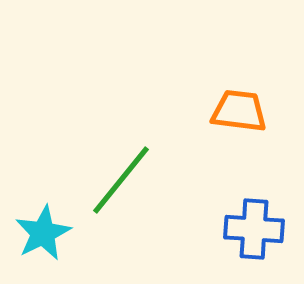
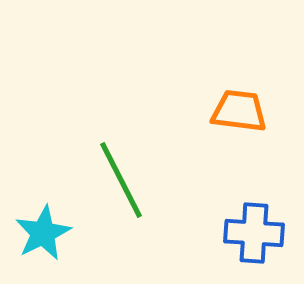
green line: rotated 66 degrees counterclockwise
blue cross: moved 4 px down
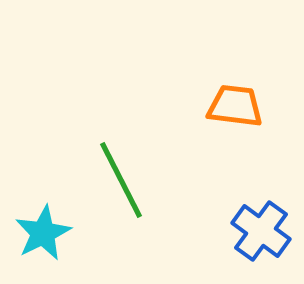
orange trapezoid: moved 4 px left, 5 px up
blue cross: moved 7 px right, 2 px up; rotated 32 degrees clockwise
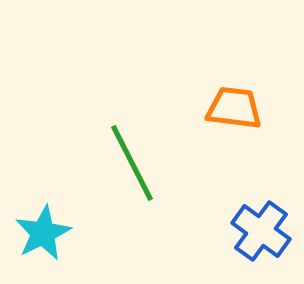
orange trapezoid: moved 1 px left, 2 px down
green line: moved 11 px right, 17 px up
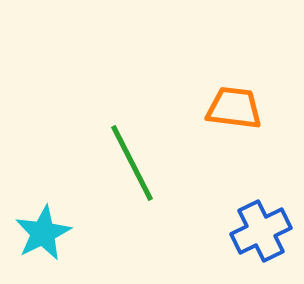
blue cross: rotated 28 degrees clockwise
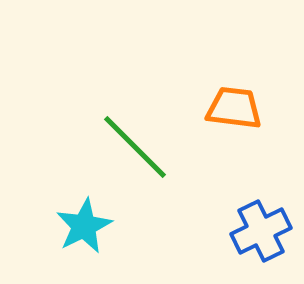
green line: moved 3 px right, 16 px up; rotated 18 degrees counterclockwise
cyan star: moved 41 px right, 7 px up
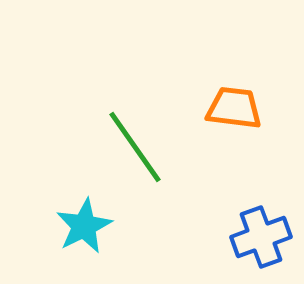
green line: rotated 10 degrees clockwise
blue cross: moved 6 px down; rotated 6 degrees clockwise
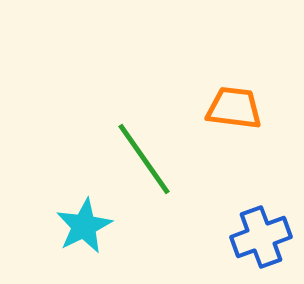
green line: moved 9 px right, 12 px down
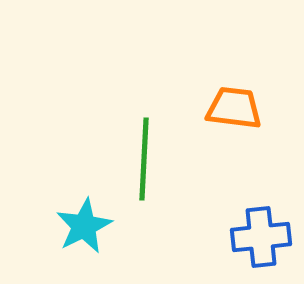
green line: rotated 38 degrees clockwise
blue cross: rotated 14 degrees clockwise
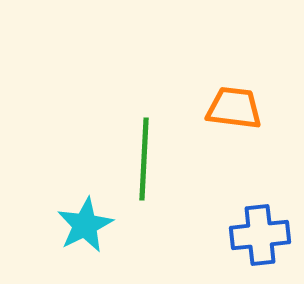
cyan star: moved 1 px right, 1 px up
blue cross: moved 1 px left, 2 px up
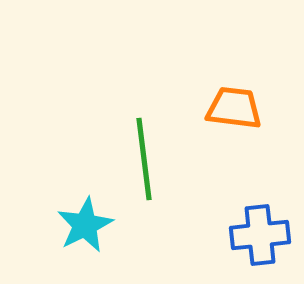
green line: rotated 10 degrees counterclockwise
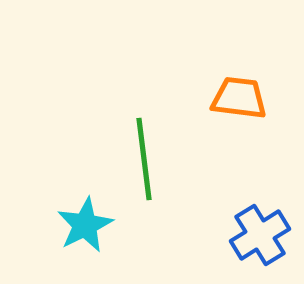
orange trapezoid: moved 5 px right, 10 px up
blue cross: rotated 26 degrees counterclockwise
